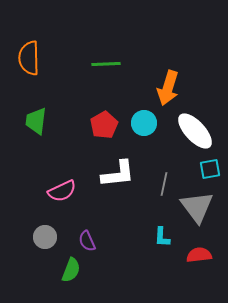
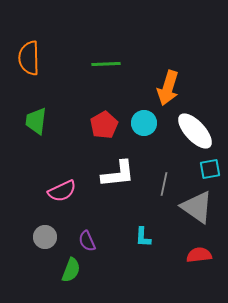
gray triangle: rotated 18 degrees counterclockwise
cyan L-shape: moved 19 px left
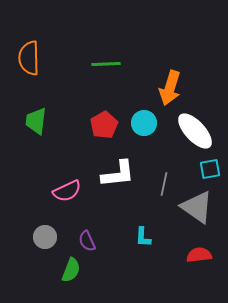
orange arrow: moved 2 px right
pink semicircle: moved 5 px right
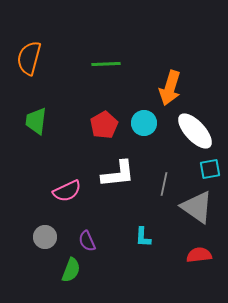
orange semicircle: rotated 16 degrees clockwise
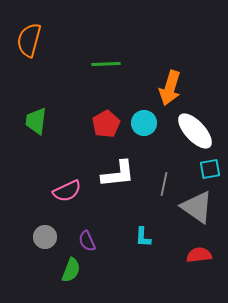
orange semicircle: moved 18 px up
red pentagon: moved 2 px right, 1 px up
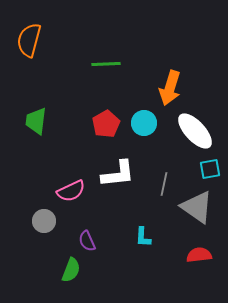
pink semicircle: moved 4 px right
gray circle: moved 1 px left, 16 px up
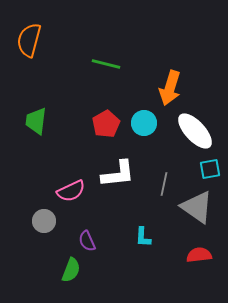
green line: rotated 16 degrees clockwise
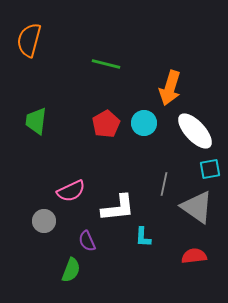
white L-shape: moved 34 px down
red semicircle: moved 5 px left, 1 px down
